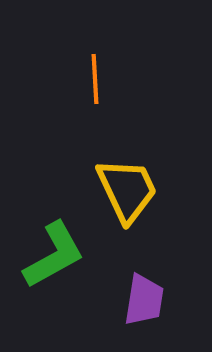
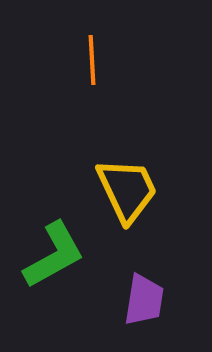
orange line: moved 3 px left, 19 px up
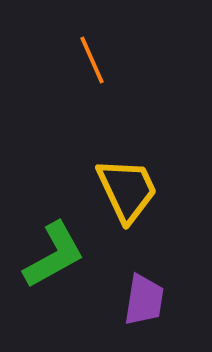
orange line: rotated 21 degrees counterclockwise
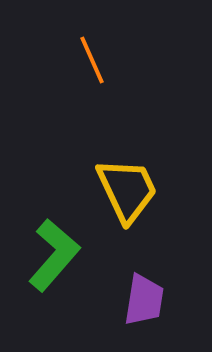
green L-shape: rotated 20 degrees counterclockwise
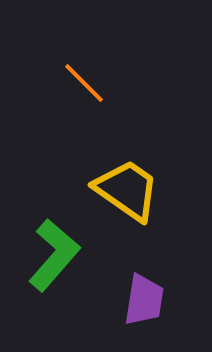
orange line: moved 8 px left, 23 px down; rotated 21 degrees counterclockwise
yellow trapezoid: rotated 30 degrees counterclockwise
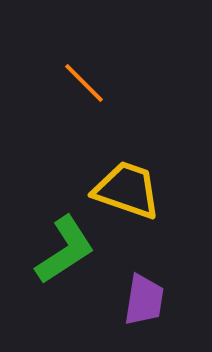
yellow trapezoid: rotated 16 degrees counterclockwise
green L-shape: moved 11 px right, 5 px up; rotated 16 degrees clockwise
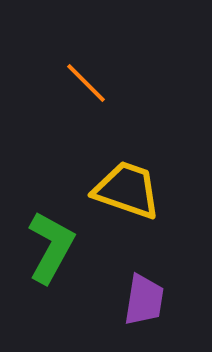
orange line: moved 2 px right
green L-shape: moved 14 px left, 3 px up; rotated 28 degrees counterclockwise
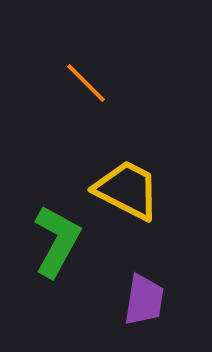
yellow trapezoid: rotated 8 degrees clockwise
green L-shape: moved 6 px right, 6 px up
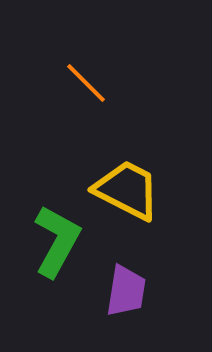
purple trapezoid: moved 18 px left, 9 px up
